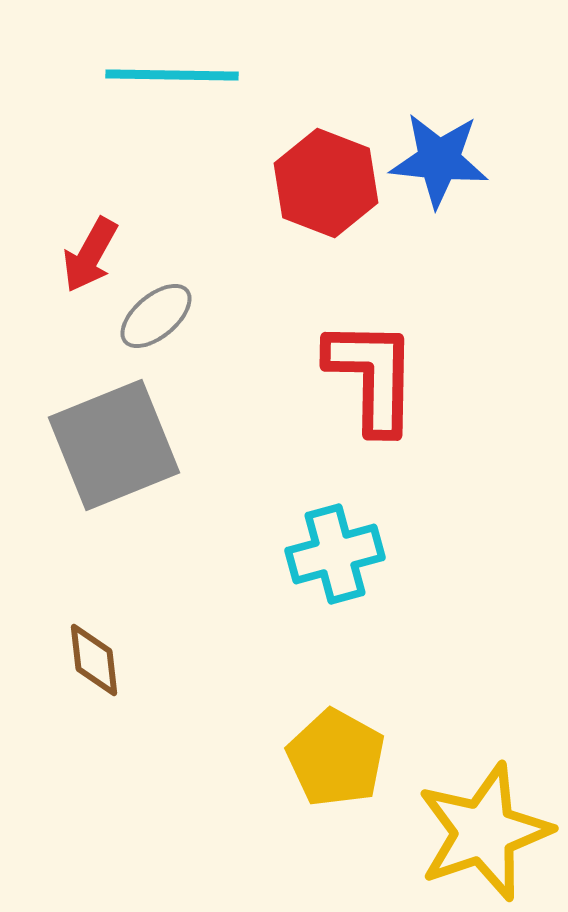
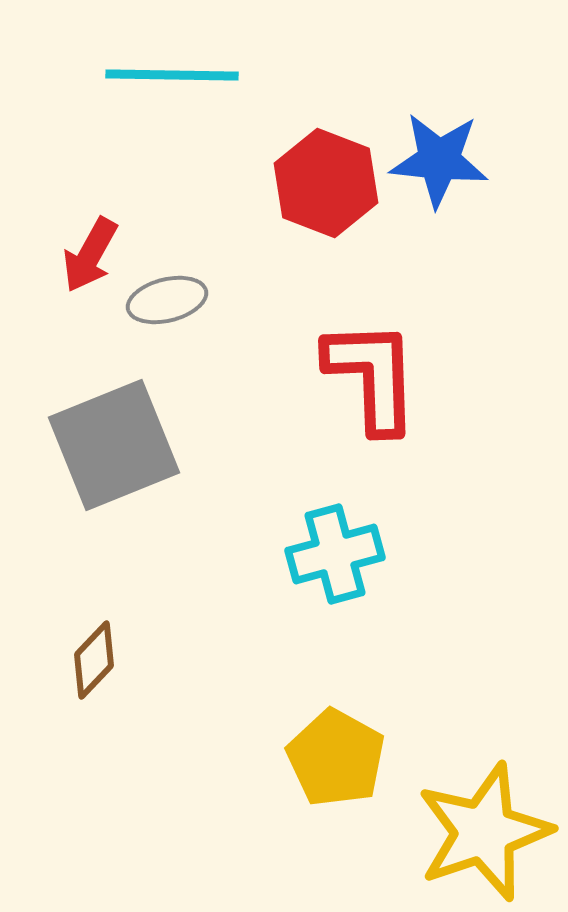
gray ellipse: moved 11 px right, 16 px up; rotated 26 degrees clockwise
red L-shape: rotated 3 degrees counterclockwise
brown diamond: rotated 50 degrees clockwise
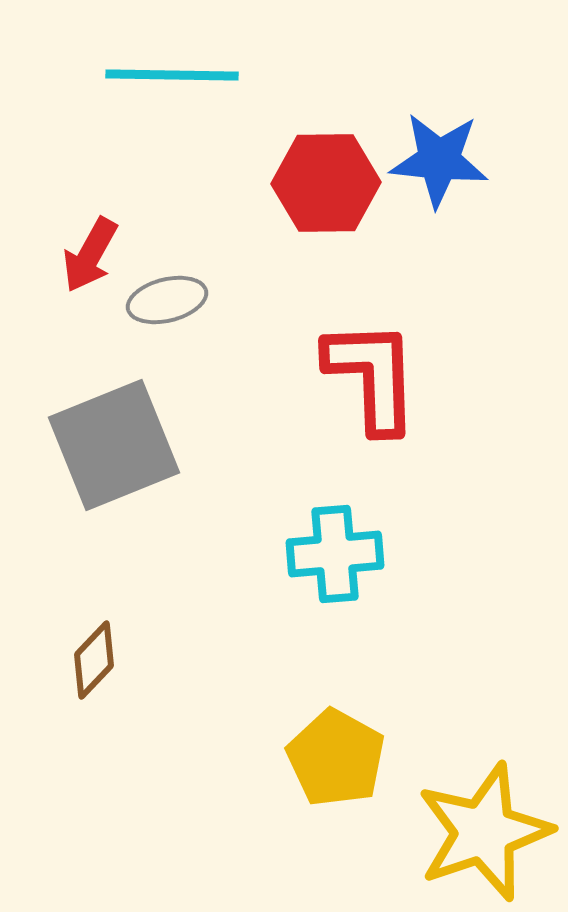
red hexagon: rotated 22 degrees counterclockwise
cyan cross: rotated 10 degrees clockwise
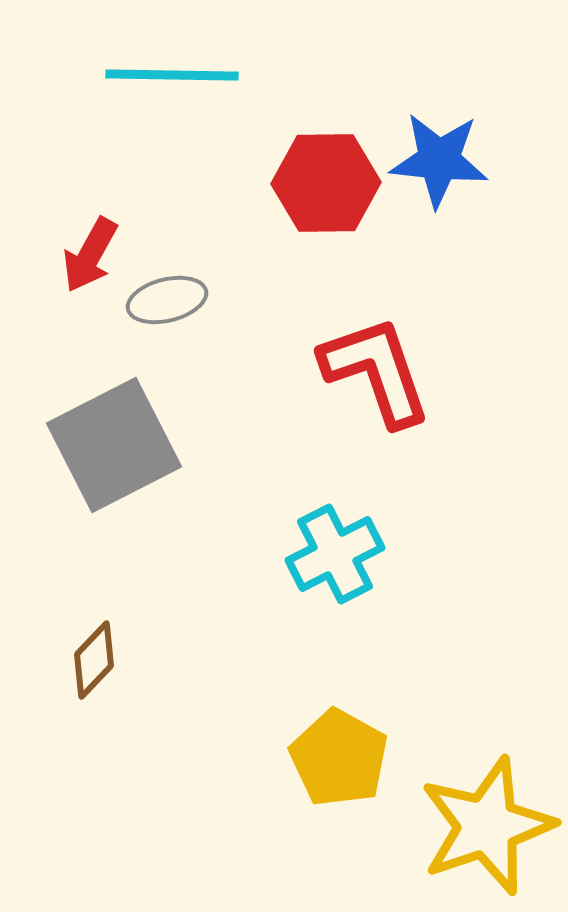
red L-shape: moved 4 px right, 5 px up; rotated 17 degrees counterclockwise
gray square: rotated 5 degrees counterclockwise
cyan cross: rotated 22 degrees counterclockwise
yellow pentagon: moved 3 px right
yellow star: moved 3 px right, 6 px up
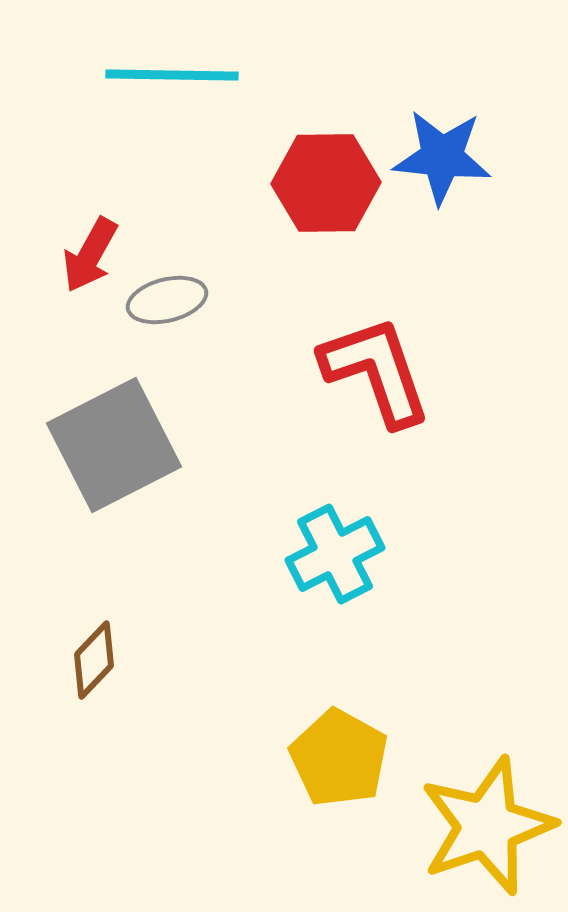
blue star: moved 3 px right, 3 px up
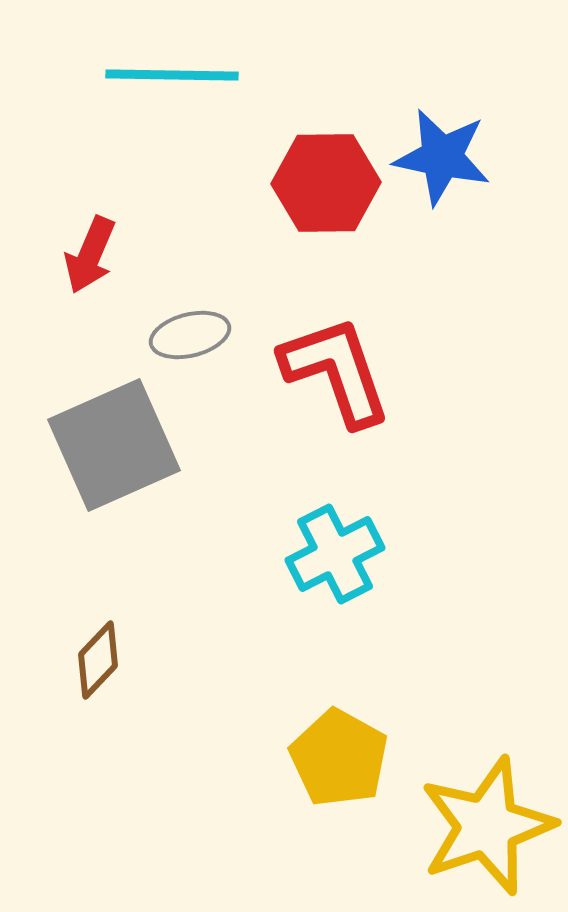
blue star: rotated 6 degrees clockwise
red arrow: rotated 6 degrees counterclockwise
gray ellipse: moved 23 px right, 35 px down
red L-shape: moved 40 px left
gray square: rotated 3 degrees clockwise
brown diamond: moved 4 px right
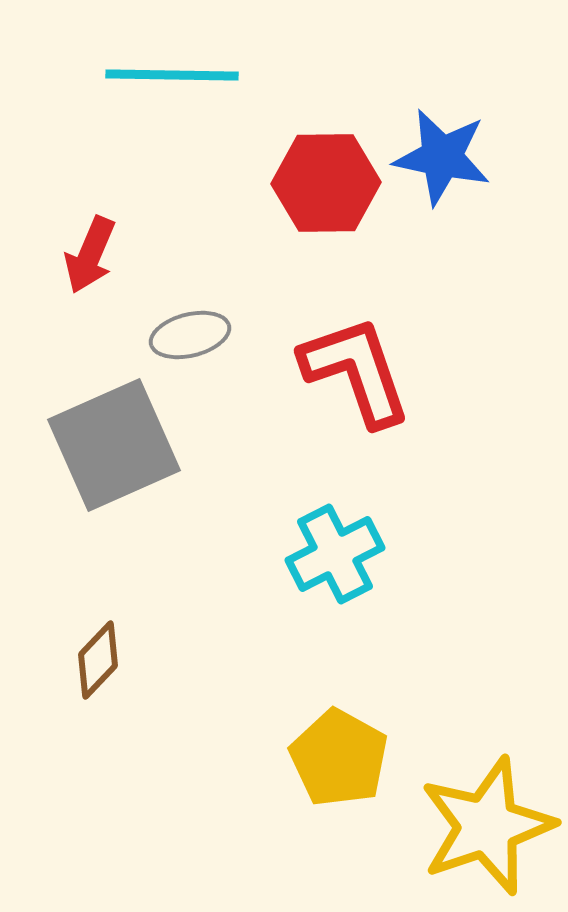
red L-shape: moved 20 px right
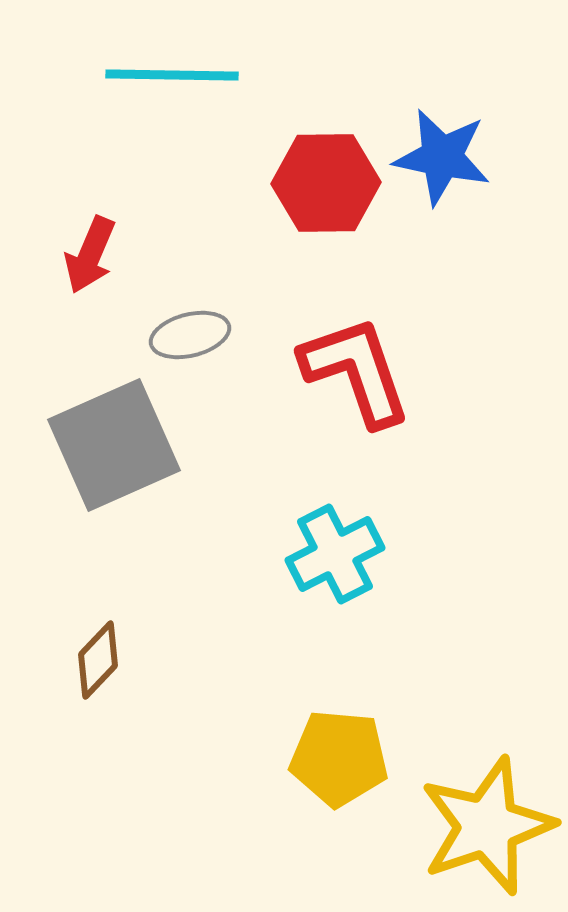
yellow pentagon: rotated 24 degrees counterclockwise
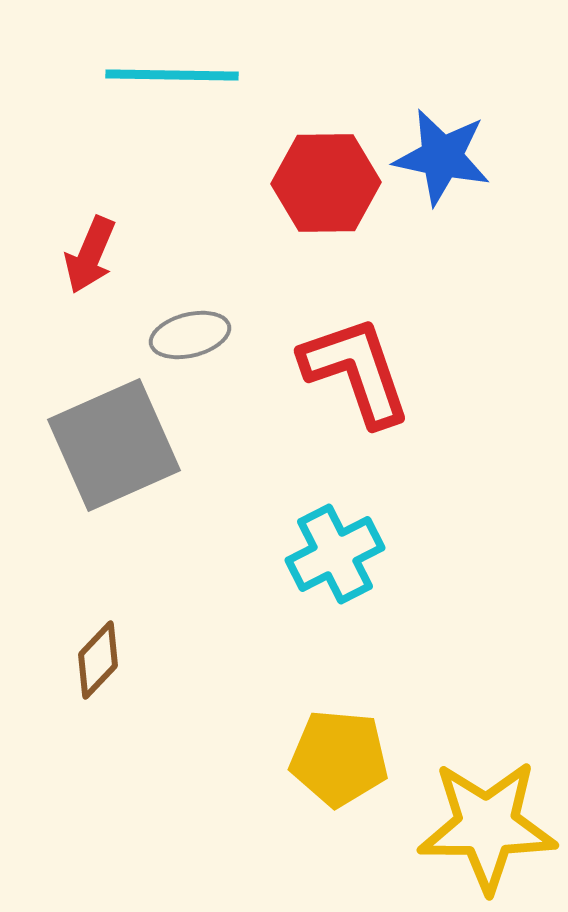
yellow star: rotated 19 degrees clockwise
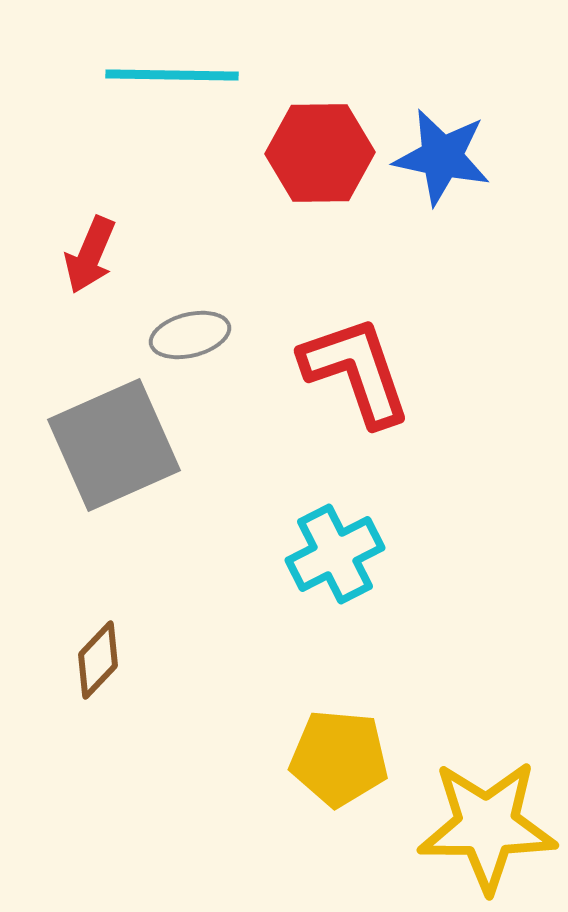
red hexagon: moved 6 px left, 30 px up
